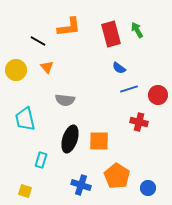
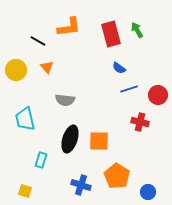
red cross: moved 1 px right
blue circle: moved 4 px down
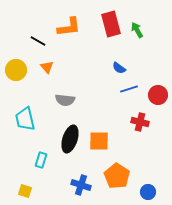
red rectangle: moved 10 px up
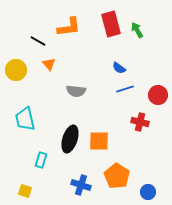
orange triangle: moved 2 px right, 3 px up
blue line: moved 4 px left
gray semicircle: moved 11 px right, 9 px up
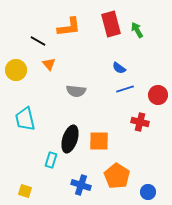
cyan rectangle: moved 10 px right
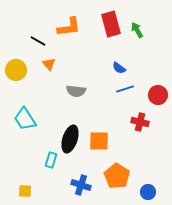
cyan trapezoid: rotated 20 degrees counterclockwise
yellow square: rotated 16 degrees counterclockwise
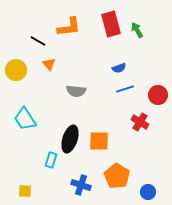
blue semicircle: rotated 56 degrees counterclockwise
red cross: rotated 18 degrees clockwise
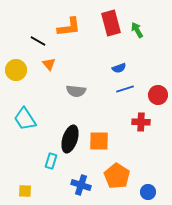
red rectangle: moved 1 px up
red cross: moved 1 px right; rotated 30 degrees counterclockwise
cyan rectangle: moved 1 px down
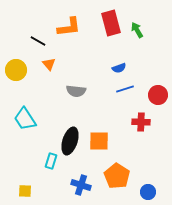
black ellipse: moved 2 px down
